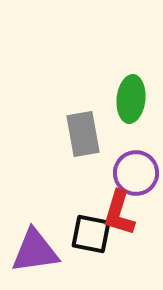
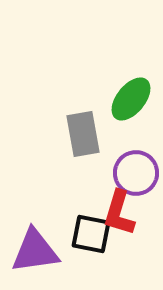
green ellipse: rotated 33 degrees clockwise
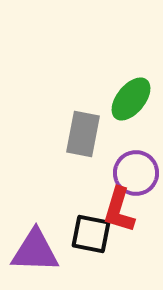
gray rectangle: rotated 21 degrees clockwise
red L-shape: moved 3 px up
purple triangle: rotated 10 degrees clockwise
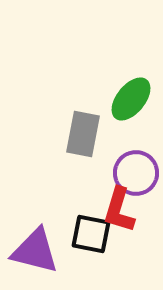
purple triangle: rotated 12 degrees clockwise
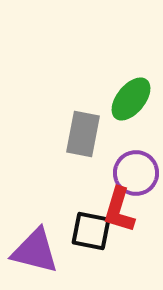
black square: moved 3 px up
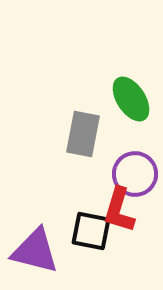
green ellipse: rotated 72 degrees counterclockwise
purple circle: moved 1 px left, 1 px down
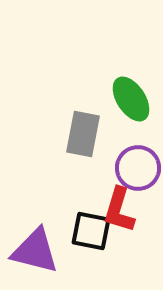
purple circle: moved 3 px right, 6 px up
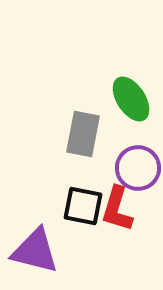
red L-shape: moved 2 px left, 1 px up
black square: moved 8 px left, 25 px up
